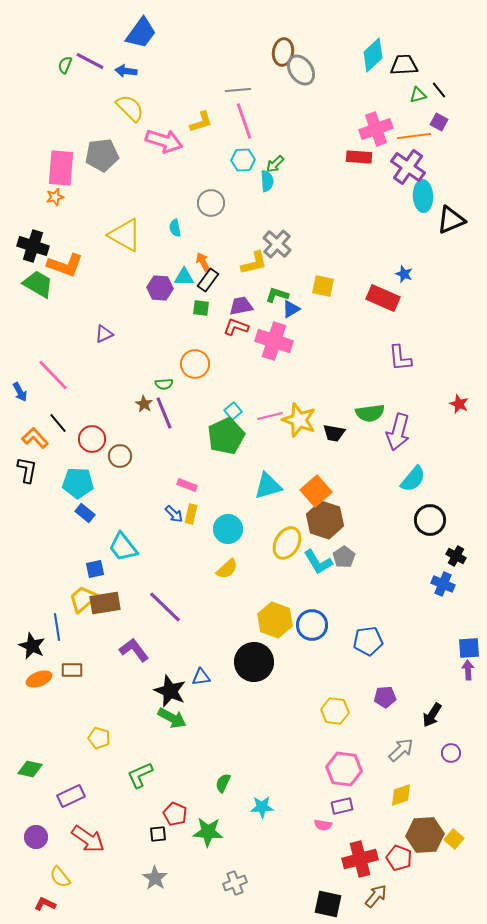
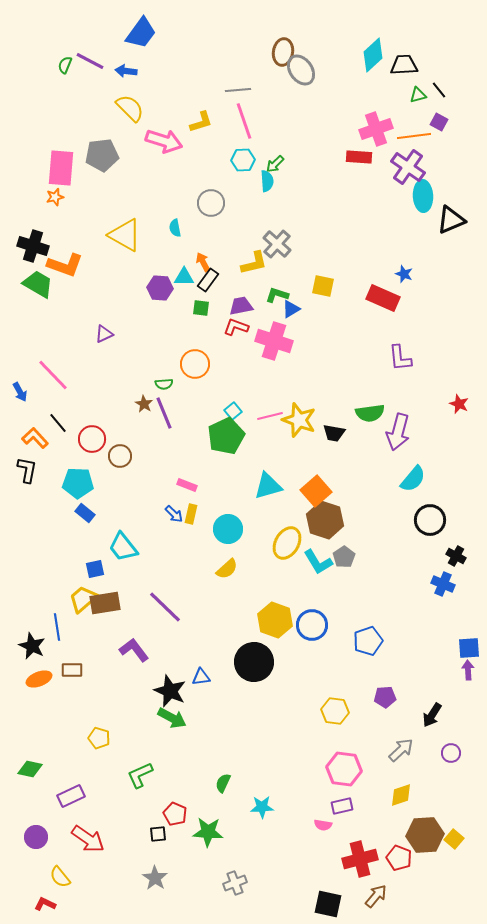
blue pentagon at (368, 641): rotated 12 degrees counterclockwise
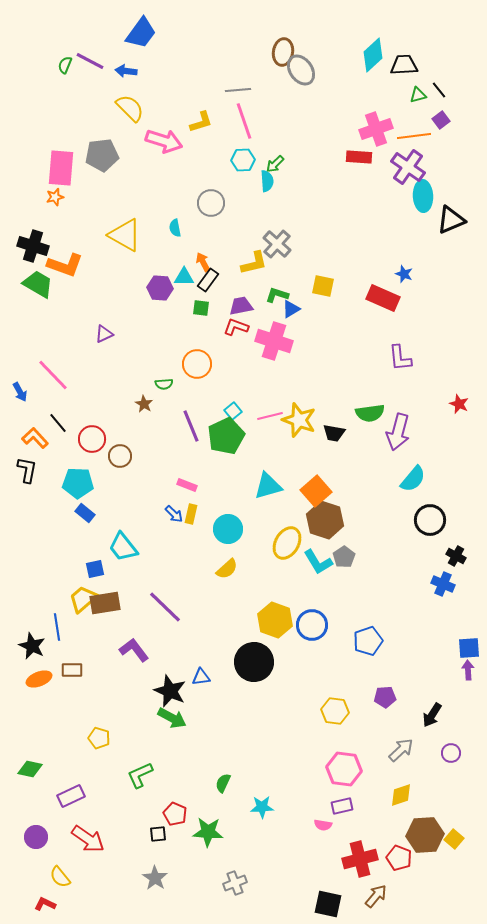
purple square at (439, 122): moved 2 px right, 2 px up; rotated 24 degrees clockwise
orange circle at (195, 364): moved 2 px right
purple line at (164, 413): moved 27 px right, 13 px down
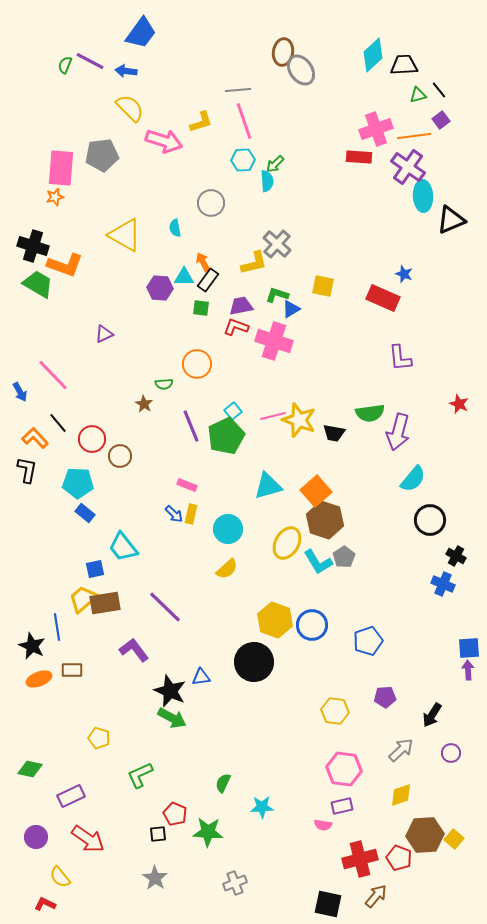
pink line at (270, 416): moved 3 px right
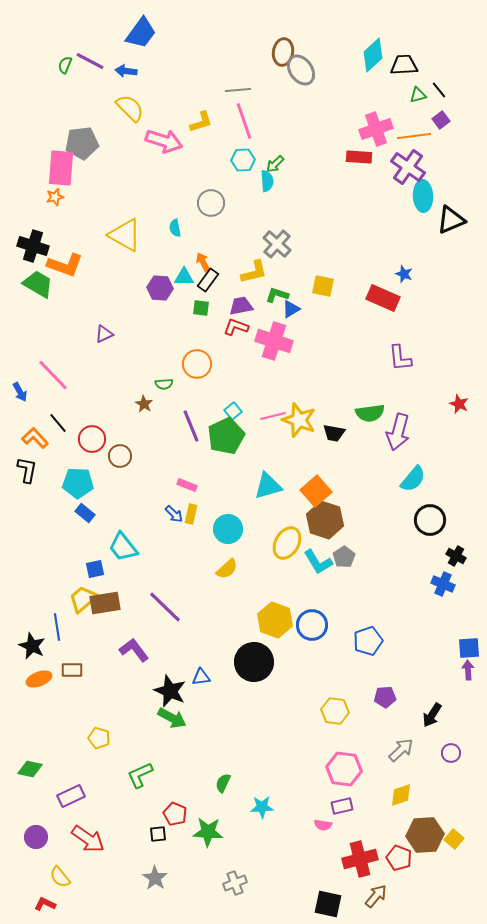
gray pentagon at (102, 155): moved 20 px left, 12 px up
yellow L-shape at (254, 263): moved 9 px down
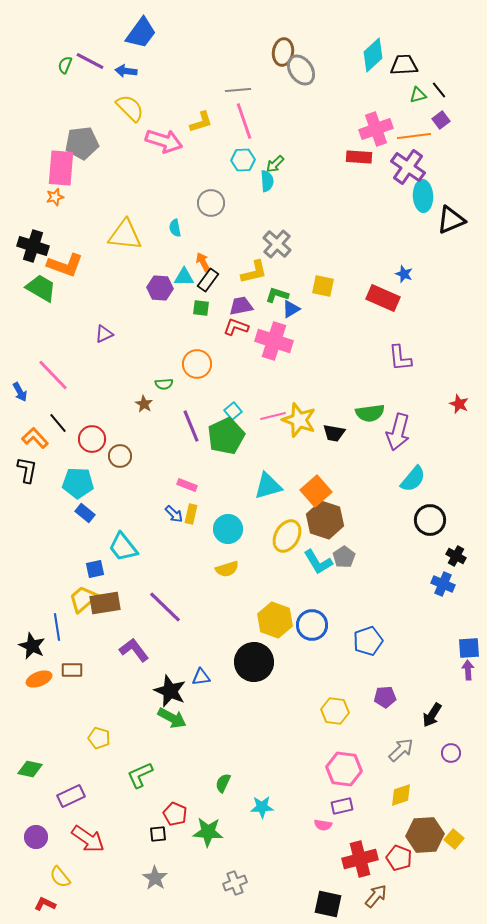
yellow triangle at (125, 235): rotated 24 degrees counterclockwise
green trapezoid at (38, 284): moved 3 px right, 4 px down
yellow ellipse at (287, 543): moved 7 px up
yellow semicircle at (227, 569): rotated 25 degrees clockwise
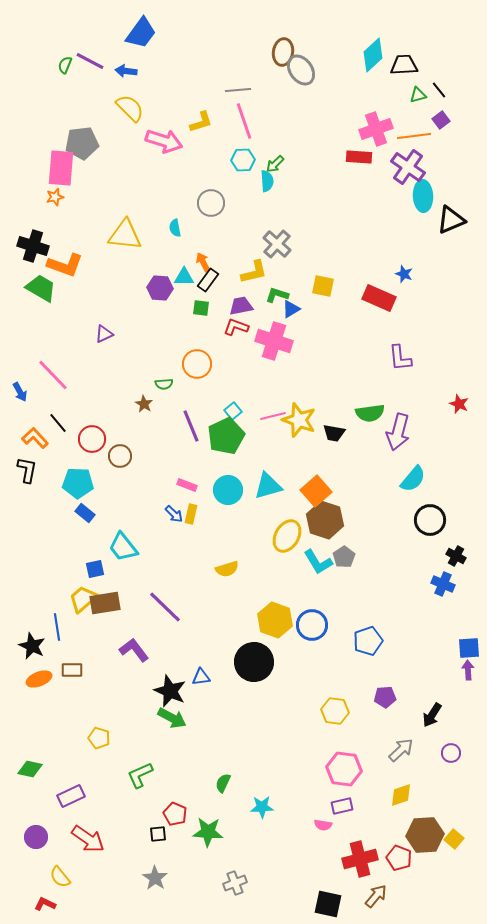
red rectangle at (383, 298): moved 4 px left
cyan circle at (228, 529): moved 39 px up
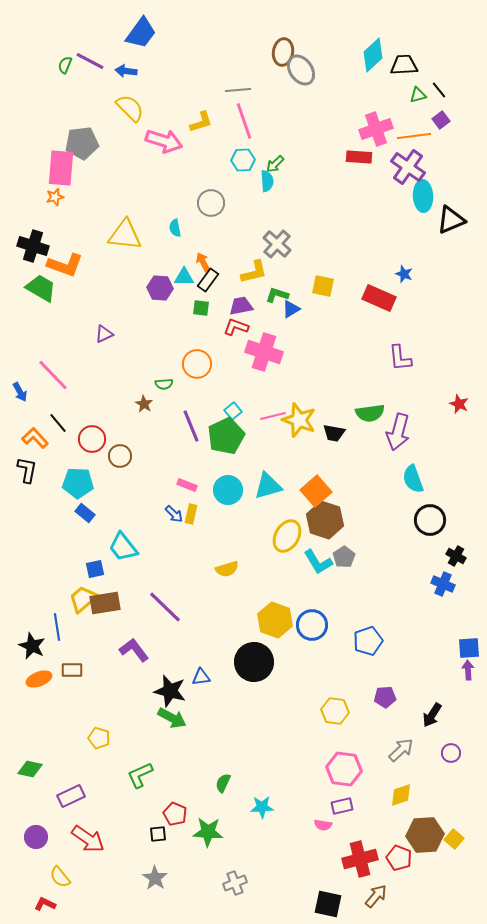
pink cross at (274, 341): moved 10 px left, 11 px down
cyan semicircle at (413, 479): rotated 120 degrees clockwise
black star at (170, 691): rotated 8 degrees counterclockwise
